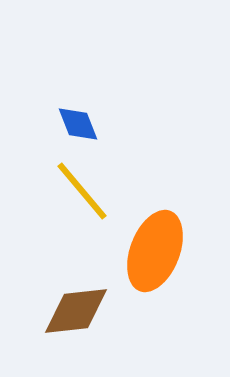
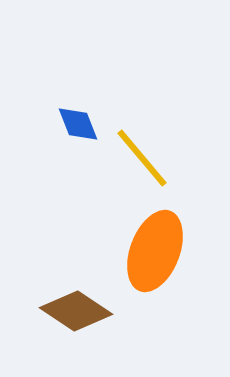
yellow line: moved 60 px right, 33 px up
brown diamond: rotated 40 degrees clockwise
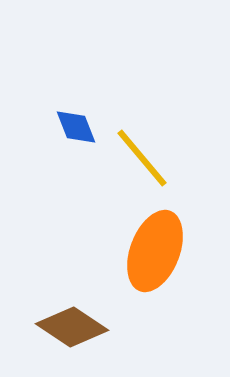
blue diamond: moved 2 px left, 3 px down
brown diamond: moved 4 px left, 16 px down
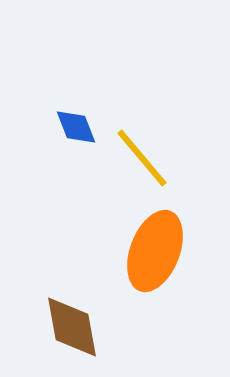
brown diamond: rotated 46 degrees clockwise
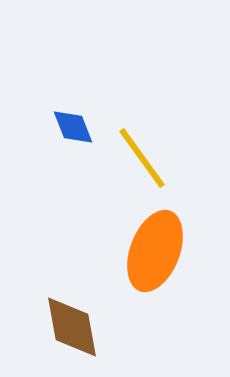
blue diamond: moved 3 px left
yellow line: rotated 4 degrees clockwise
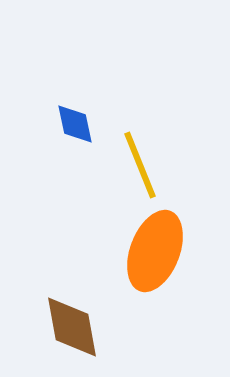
blue diamond: moved 2 px right, 3 px up; rotated 9 degrees clockwise
yellow line: moved 2 px left, 7 px down; rotated 14 degrees clockwise
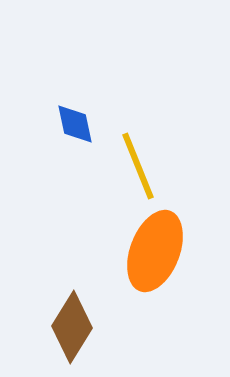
yellow line: moved 2 px left, 1 px down
brown diamond: rotated 42 degrees clockwise
